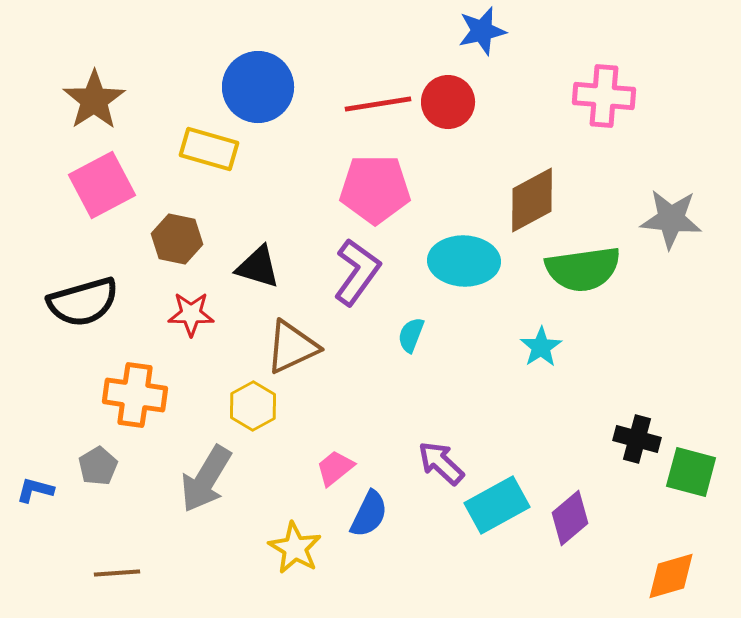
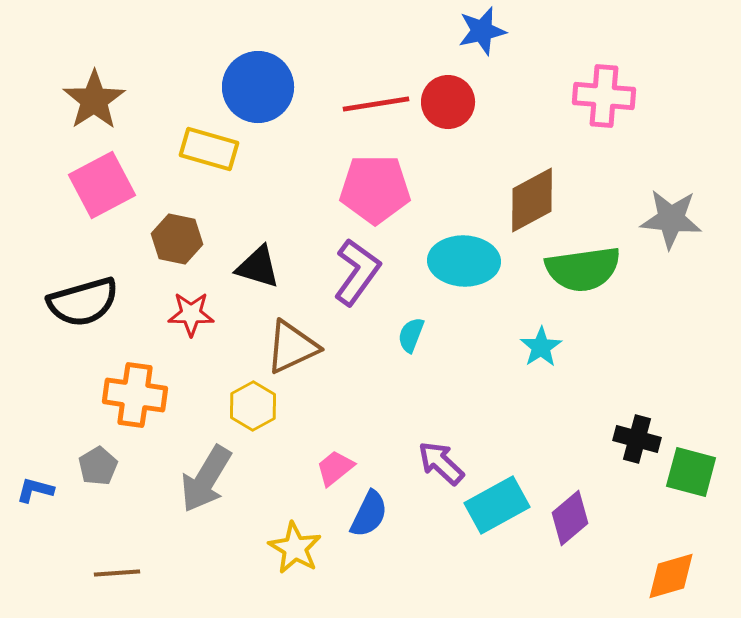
red line: moved 2 px left
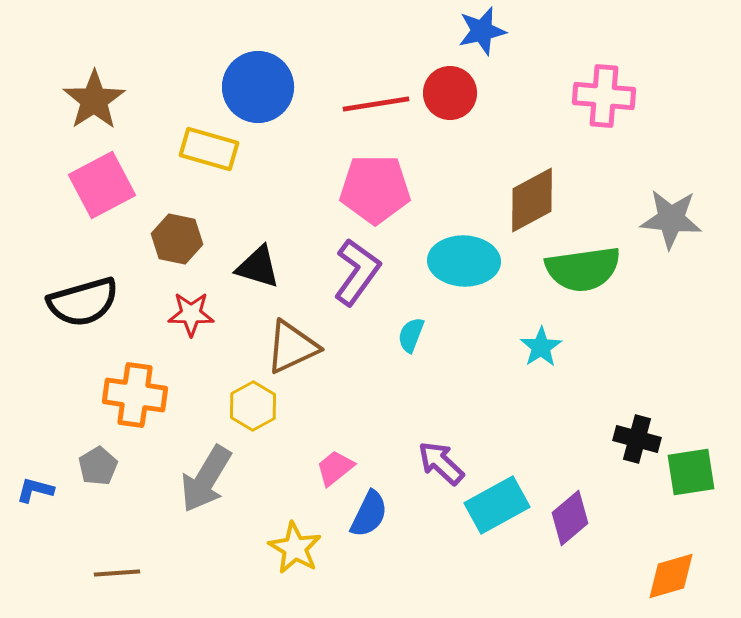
red circle: moved 2 px right, 9 px up
green square: rotated 24 degrees counterclockwise
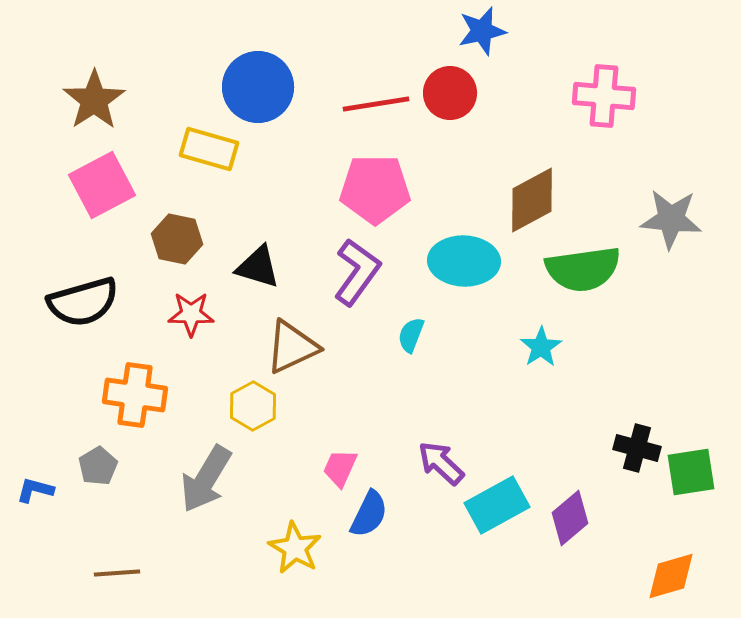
black cross: moved 9 px down
pink trapezoid: moved 5 px right; rotated 27 degrees counterclockwise
